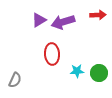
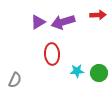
purple triangle: moved 1 px left, 2 px down
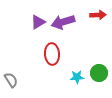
cyan star: moved 6 px down
gray semicircle: moved 4 px left; rotated 56 degrees counterclockwise
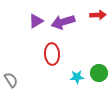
purple triangle: moved 2 px left, 1 px up
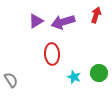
red arrow: moved 2 px left; rotated 70 degrees counterclockwise
cyan star: moved 3 px left; rotated 24 degrees clockwise
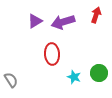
purple triangle: moved 1 px left
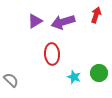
gray semicircle: rotated 14 degrees counterclockwise
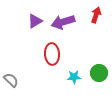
cyan star: rotated 24 degrees counterclockwise
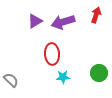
cyan star: moved 11 px left
